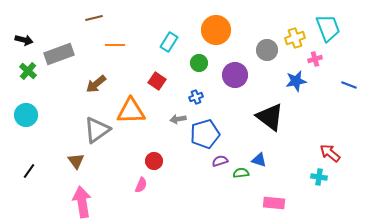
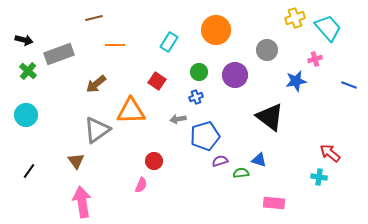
cyan trapezoid: rotated 20 degrees counterclockwise
yellow cross: moved 20 px up
green circle: moved 9 px down
blue pentagon: moved 2 px down
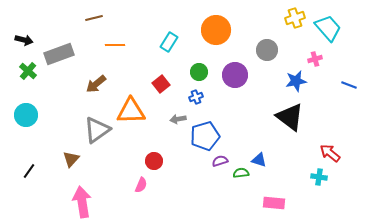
red square: moved 4 px right, 3 px down; rotated 18 degrees clockwise
black triangle: moved 20 px right
brown triangle: moved 5 px left, 2 px up; rotated 18 degrees clockwise
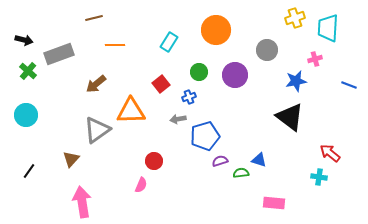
cyan trapezoid: rotated 136 degrees counterclockwise
blue cross: moved 7 px left
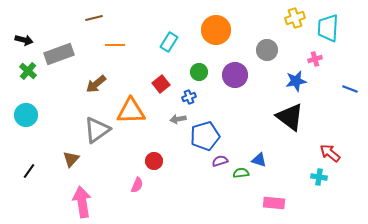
blue line: moved 1 px right, 4 px down
pink semicircle: moved 4 px left
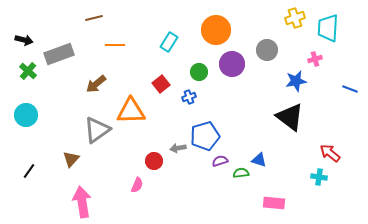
purple circle: moved 3 px left, 11 px up
gray arrow: moved 29 px down
